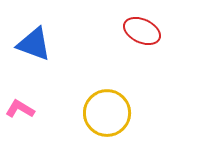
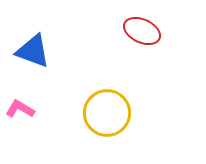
blue triangle: moved 1 px left, 7 px down
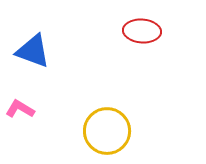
red ellipse: rotated 21 degrees counterclockwise
yellow circle: moved 18 px down
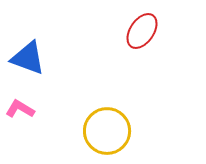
red ellipse: rotated 60 degrees counterclockwise
blue triangle: moved 5 px left, 7 px down
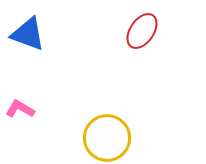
blue triangle: moved 24 px up
yellow circle: moved 7 px down
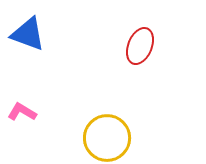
red ellipse: moved 2 px left, 15 px down; rotated 12 degrees counterclockwise
pink L-shape: moved 2 px right, 3 px down
